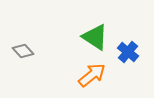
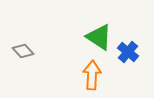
green triangle: moved 4 px right
orange arrow: rotated 48 degrees counterclockwise
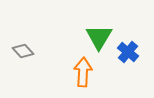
green triangle: rotated 28 degrees clockwise
orange arrow: moved 9 px left, 3 px up
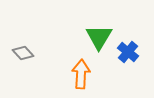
gray diamond: moved 2 px down
orange arrow: moved 2 px left, 2 px down
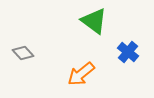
green triangle: moved 5 px left, 16 px up; rotated 24 degrees counterclockwise
orange arrow: rotated 132 degrees counterclockwise
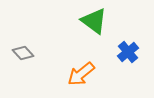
blue cross: rotated 10 degrees clockwise
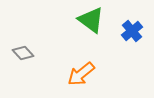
green triangle: moved 3 px left, 1 px up
blue cross: moved 4 px right, 21 px up
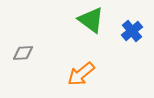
gray diamond: rotated 50 degrees counterclockwise
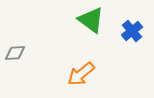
gray diamond: moved 8 px left
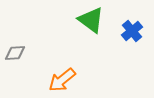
orange arrow: moved 19 px left, 6 px down
